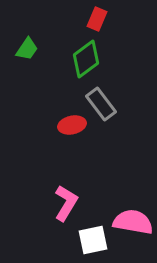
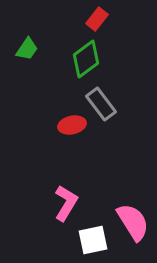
red rectangle: rotated 15 degrees clockwise
pink semicircle: rotated 48 degrees clockwise
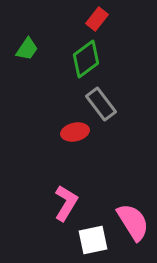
red ellipse: moved 3 px right, 7 px down
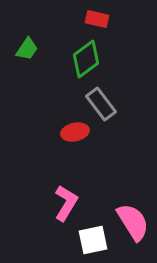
red rectangle: rotated 65 degrees clockwise
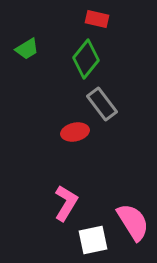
green trapezoid: rotated 25 degrees clockwise
green diamond: rotated 15 degrees counterclockwise
gray rectangle: moved 1 px right
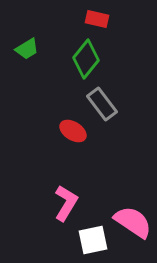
red ellipse: moved 2 px left, 1 px up; rotated 44 degrees clockwise
pink semicircle: rotated 24 degrees counterclockwise
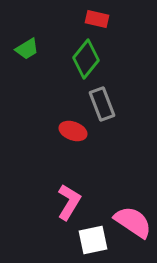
gray rectangle: rotated 16 degrees clockwise
red ellipse: rotated 12 degrees counterclockwise
pink L-shape: moved 3 px right, 1 px up
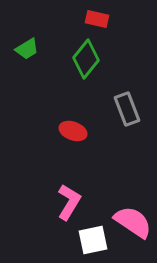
gray rectangle: moved 25 px right, 5 px down
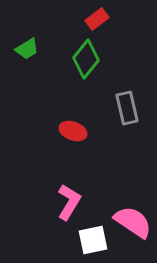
red rectangle: rotated 50 degrees counterclockwise
gray rectangle: moved 1 px up; rotated 8 degrees clockwise
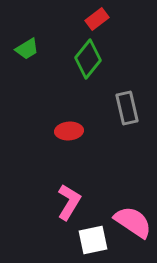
green diamond: moved 2 px right
red ellipse: moved 4 px left; rotated 24 degrees counterclockwise
